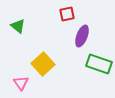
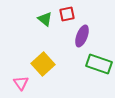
green triangle: moved 27 px right, 7 px up
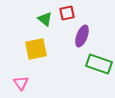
red square: moved 1 px up
yellow square: moved 7 px left, 15 px up; rotated 30 degrees clockwise
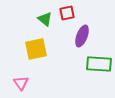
green rectangle: rotated 15 degrees counterclockwise
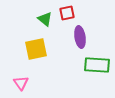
purple ellipse: moved 2 px left, 1 px down; rotated 30 degrees counterclockwise
green rectangle: moved 2 px left, 1 px down
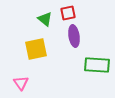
red square: moved 1 px right
purple ellipse: moved 6 px left, 1 px up
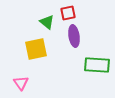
green triangle: moved 2 px right, 3 px down
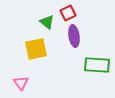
red square: rotated 14 degrees counterclockwise
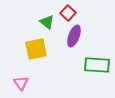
red square: rotated 21 degrees counterclockwise
purple ellipse: rotated 30 degrees clockwise
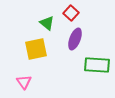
red square: moved 3 px right
green triangle: moved 1 px down
purple ellipse: moved 1 px right, 3 px down
pink triangle: moved 3 px right, 1 px up
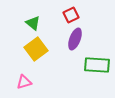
red square: moved 2 px down; rotated 21 degrees clockwise
green triangle: moved 14 px left
yellow square: rotated 25 degrees counterclockwise
pink triangle: rotated 49 degrees clockwise
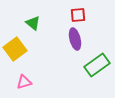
red square: moved 7 px right; rotated 21 degrees clockwise
purple ellipse: rotated 35 degrees counterclockwise
yellow square: moved 21 px left
green rectangle: rotated 40 degrees counterclockwise
